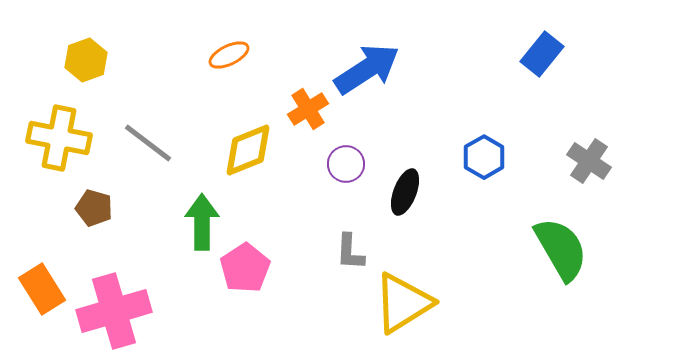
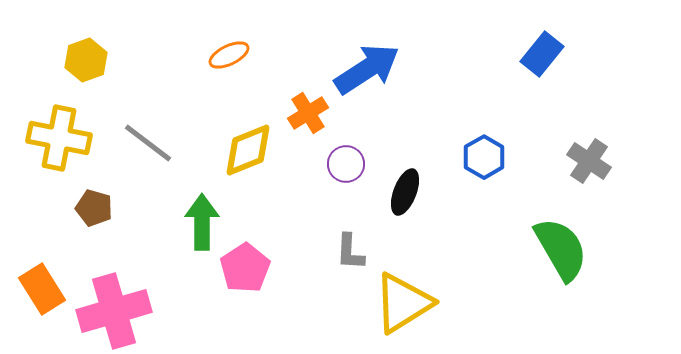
orange cross: moved 4 px down
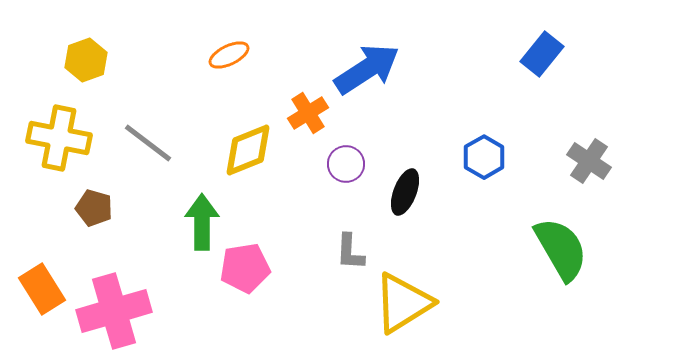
pink pentagon: rotated 24 degrees clockwise
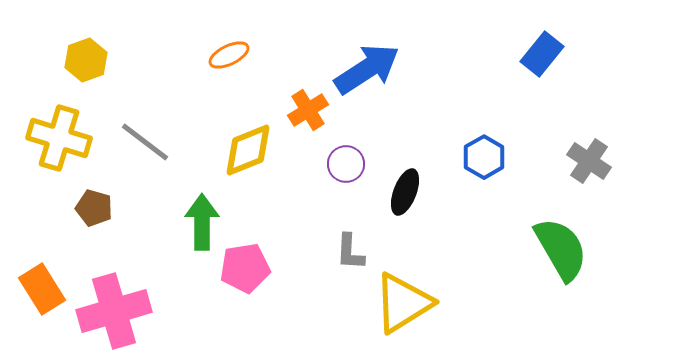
orange cross: moved 3 px up
yellow cross: rotated 6 degrees clockwise
gray line: moved 3 px left, 1 px up
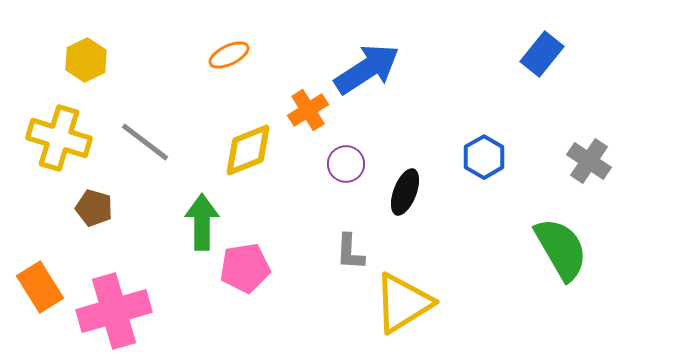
yellow hexagon: rotated 6 degrees counterclockwise
orange rectangle: moved 2 px left, 2 px up
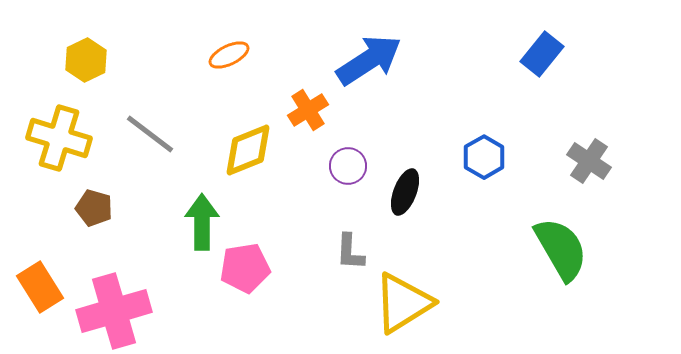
blue arrow: moved 2 px right, 9 px up
gray line: moved 5 px right, 8 px up
purple circle: moved 2 px right, 2 px down
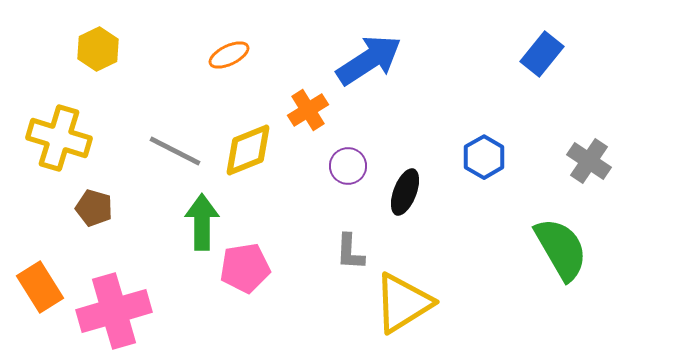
yellow hexagon: moved 12 px right, 11 px up
gray line: moved 25 px right, 17 px down; rotated 10 degrees counterclockwise
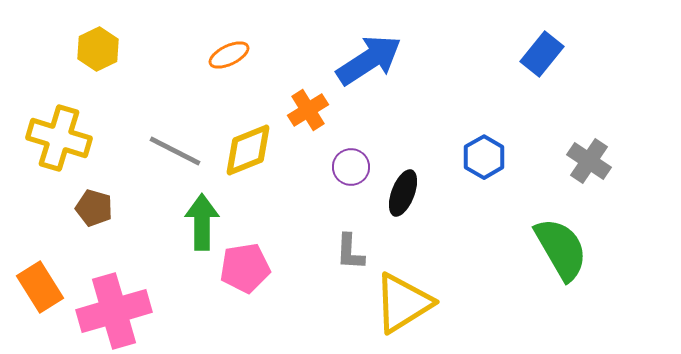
purple circle: moved 3 px right, 1 px down
black ellipse: moved 2 px left, 1 px down
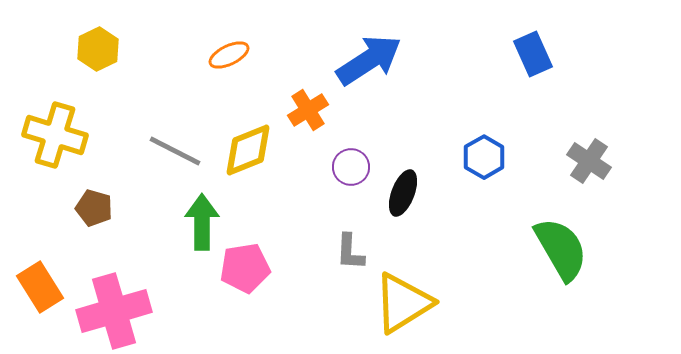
blue rectangle: moved 9 px left; rotated 63 degrees counterclockwise
yellow cross: moved 4 px left, 3 px up
